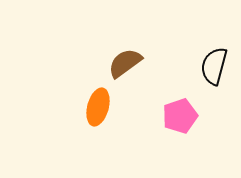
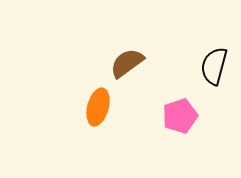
brown semicircle: moved 2 px right
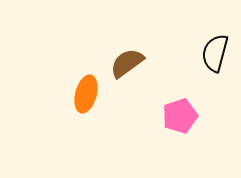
black semicircle: moved 1 px right, 13 px up
orange ellipse: moved 12 px left, 13 px up
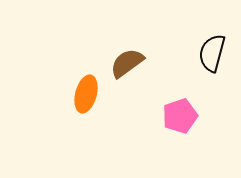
black semicircle: moved 3 px left
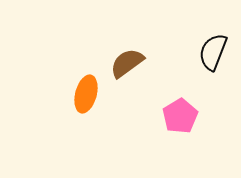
black semicircle: moved 1 px right, 1 px up; rotated 6 degrees clockwise
pink pentagon: rotated 12 degrees counterclockwise
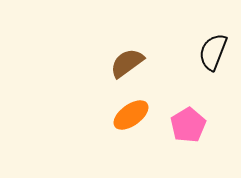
orange ellipse: moved 45 px right, 21 px down; rotated 39 degrees clockwise
pink pentagon: moved 8 px right, 9 px down
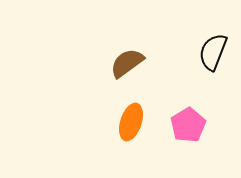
orange ellipse: moved 7 px down; rotated 36 degrees counterclockwise
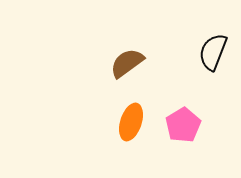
pink pentagon: moved 5 px left
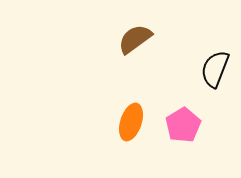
black semicircle: moved 2 px right, 17 px down
brown semicircle: moved 8 px right, 24 px up
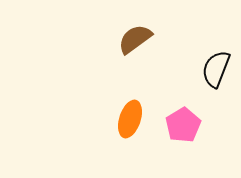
black semicircle: moved 1 px right
orange ellipse: moved 1 px left, 3 px up
